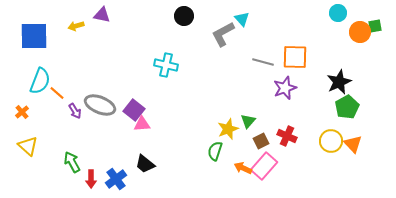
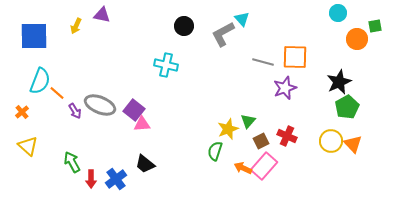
black circle: moved 10 px down
yellow arrow: rotated 49 degrees counterclockwise
orange circle: moved 3 px left, 7 px down
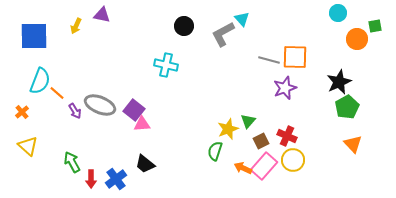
gray line: moved 6 px right, 2 px up
yellow circle: moved 38 px left, 19 px down
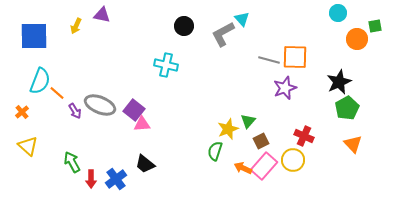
green pentagon: moved 1 px down
red cross: moved 17 px right
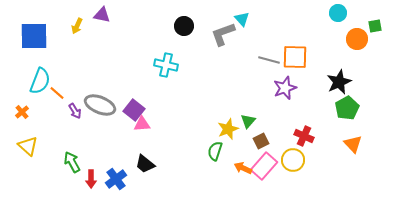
yellow arrow: moved 1 px right
gray L-shape: rotated 8 degrees clockwise
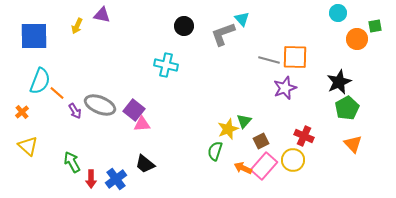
green triangle: moved 4 px left
